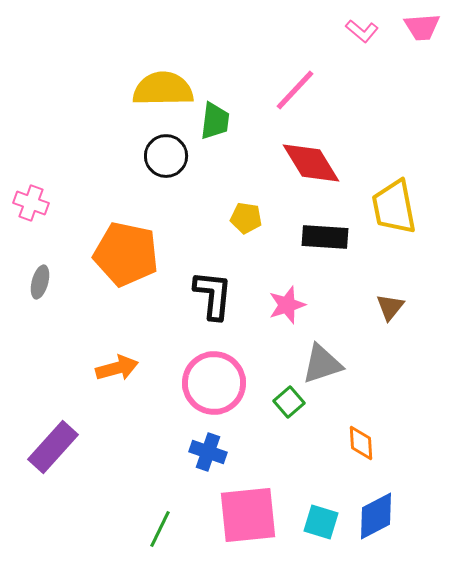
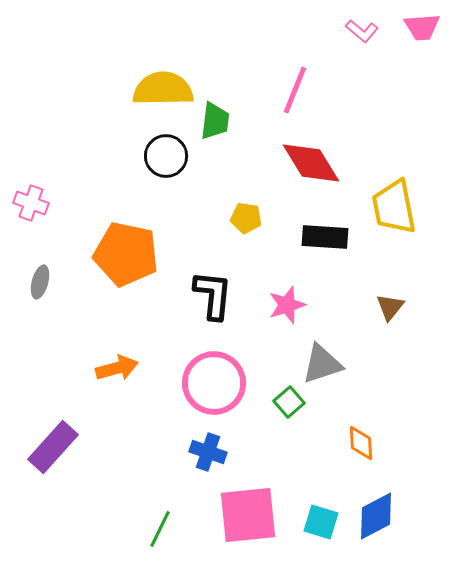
pink line: rotated 21 degrees counterclockwise
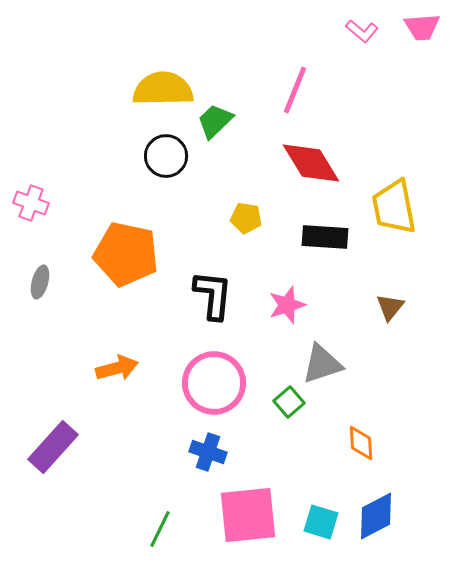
green trapezoid: rotated 141 degrees counterclockwise
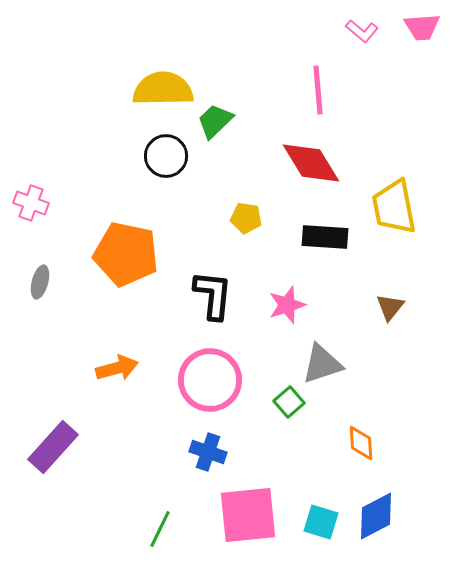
pink line: moved 23 px right; rotated 27 degrees counterclockwise
pink circle: moved 4 px left, 3 px up
